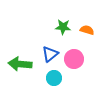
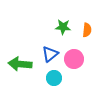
orange semicircle: rotated 80 degrees clockwise
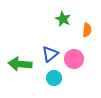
green star: moved 8 px up; rotated 21 degrees clockwise
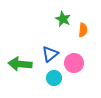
orange semicircle: moved 4 px left
pink circle: moved 4 px down
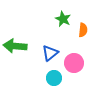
blue triangle: moved 1 px up
green arrow: moved 5 px left, 18 px up
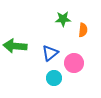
green star: rotated 28 degrees counterclockwise
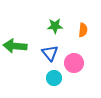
green star: moved 8 px left, 7 px down
blue triangle: rotated 30 degrees counterclockwise
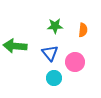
pink circle: moved 1 px right, 1 px up
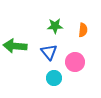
blue triangle: moved 1 px left, 1 px up
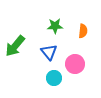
orange semicircle: moved 1 px down
green arrow: rotated 55 degrees counterclockwise
pink circle: moved 2 px down
